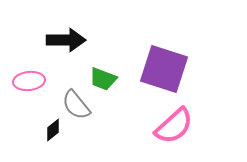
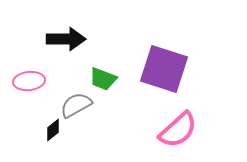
black arrow: moved 1 px up
gray semicircle: rotated 100 degrees clockwise
pink semicircle: moved 4 px right, 4 px down
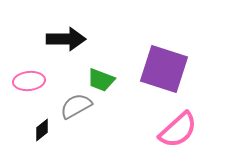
green trapezoid: moved 2 px left, 1 px down
gray semicircle: moved 1 px down
black diamond: moved 11 px left
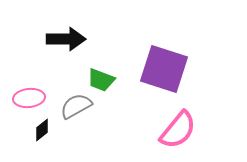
pink ellipse: moved 17 px down
pink semicircle: rotated 9 degrees counterclockwise
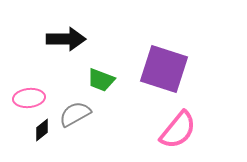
gray semicircle: moved 1 px left, 8 px down
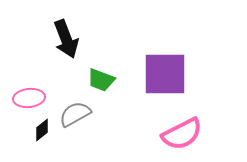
black arrow: rotated 69 degrees clockwise
purple square: moved 1 px right, 5 px down; rotated 18 degrees counterclockwise
pink semicircle: moved 4 px right, 4 px down; rotated 24 degrees clockwise
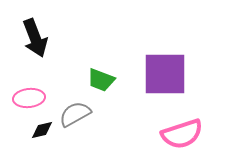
black arrow: moved 31 px left, 1 px up
black diamond: rotated 25 degrees clockwise
pink semicircle: rotated 9 degrees clockwise
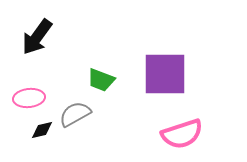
black arrow: moved 2 px right, 1 px up; rotated 57 degrees clockwise
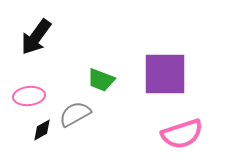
black arrow: moved 1 px left
pink ellipse: moved 2 px up
black diamond: rotated 15 degrees counterclockwise
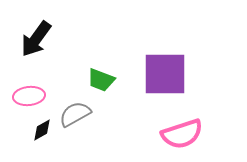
black arrow: moved 2 px down
